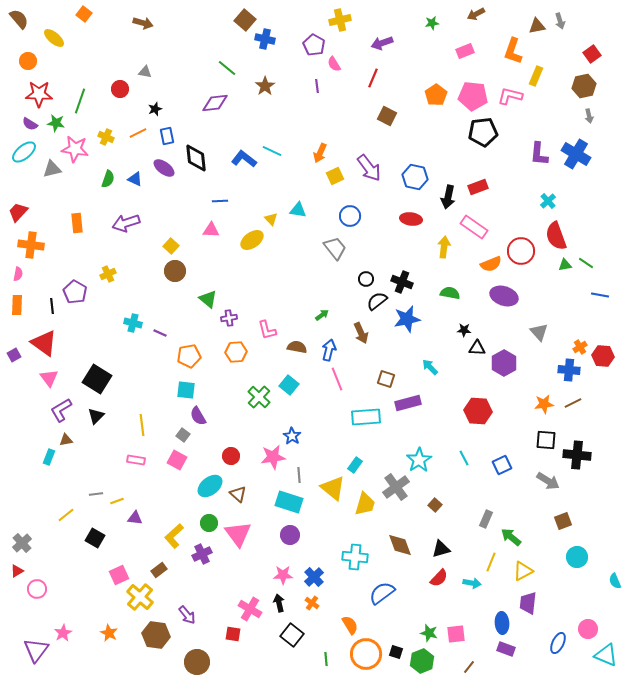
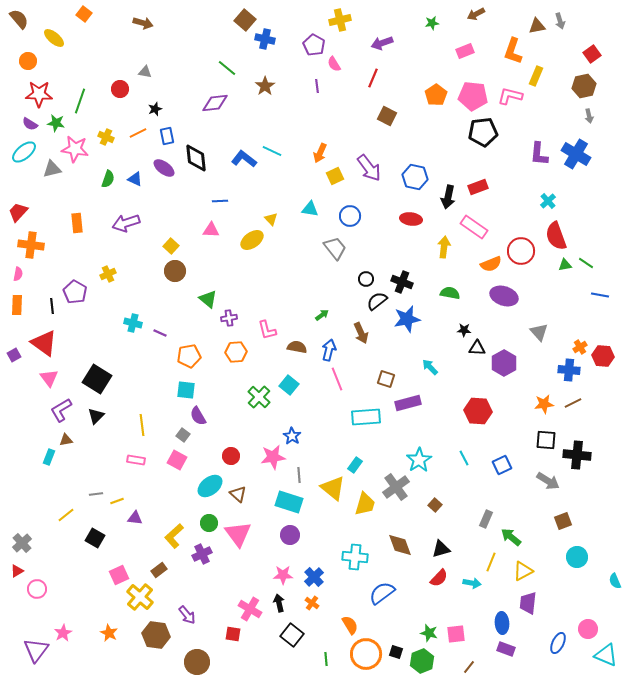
cyan triangle at (298, 210): moved 12 px right, 1 px up
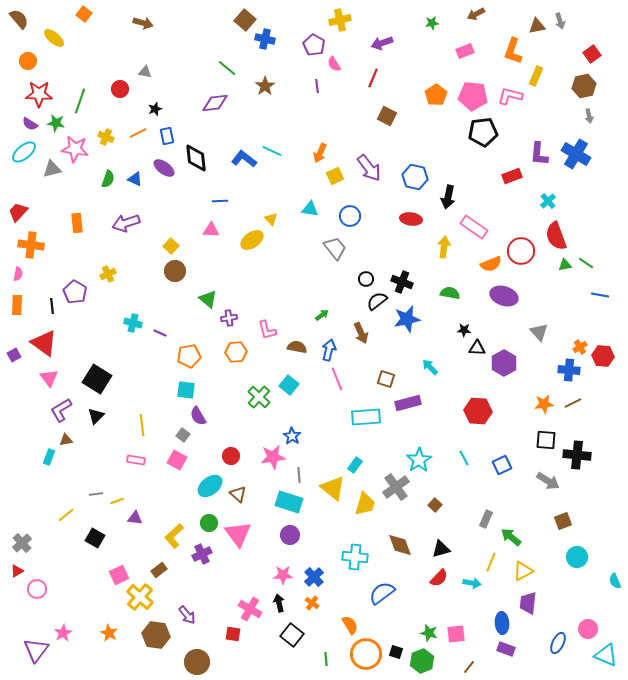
red rectangle at (478, 187): moved 34 px right, 11 px up
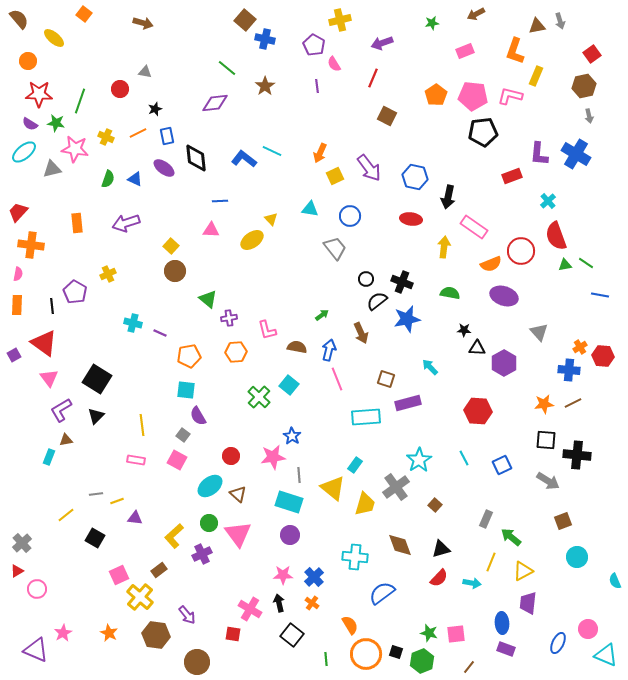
orange L-shape at (513, 51): moved 2 px right
purple triangle at (36, 650): rotated 44 degrees counterclockwise
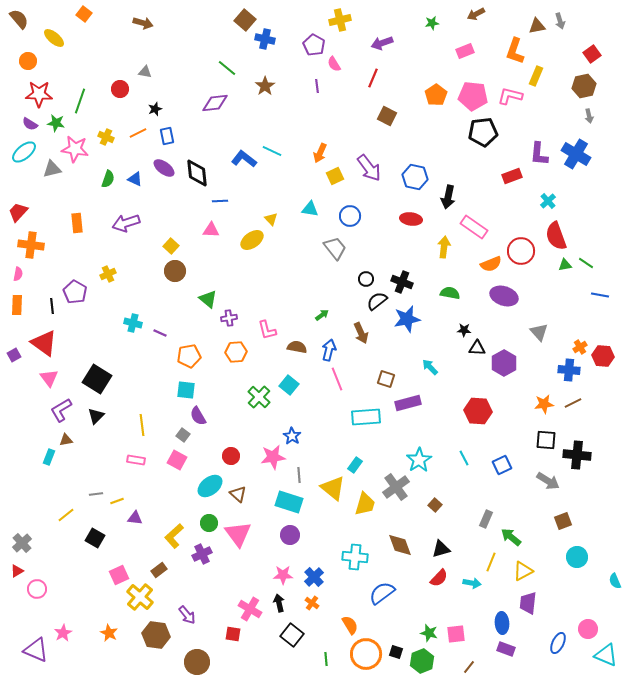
black diamond at (196, 158): moved 1 px right, 15 px down
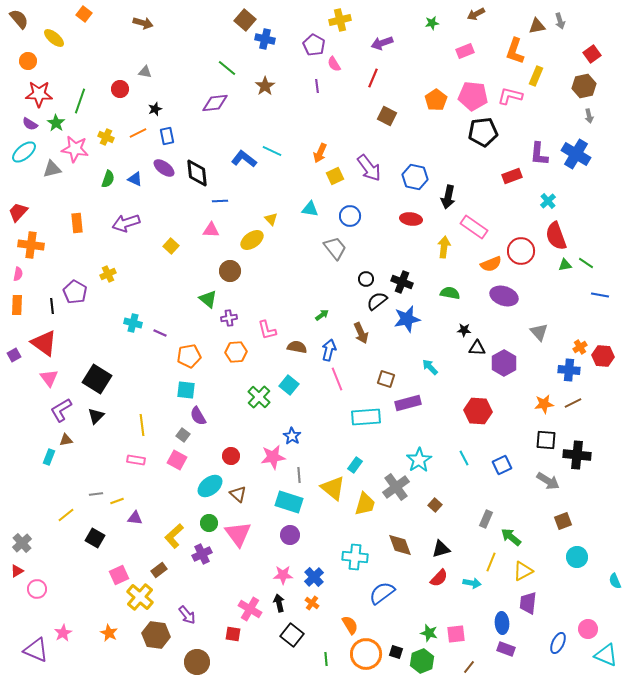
orange pentagon at (436, 95): moved 5 px down
green star at (56, 123): rotated 24 degrees clockwise
brown circle at (175, 271): moved 55 px right
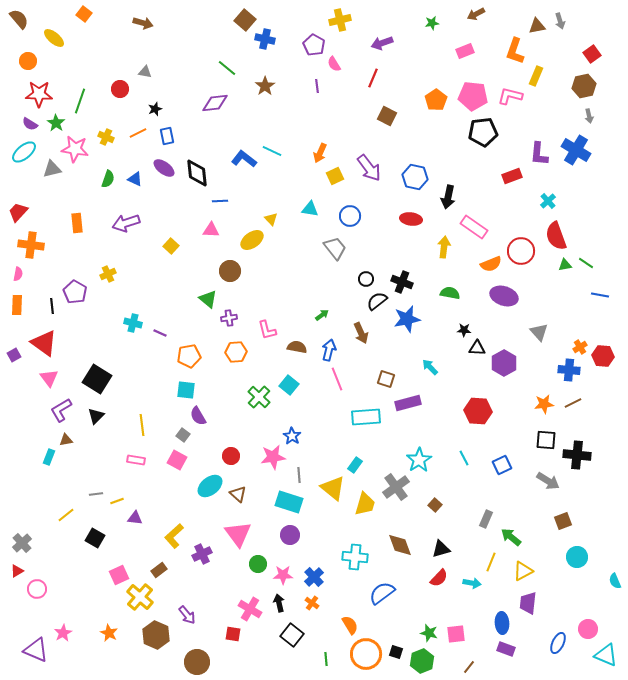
blue cross at (576, 154): moved 4 px up
green circle at (209, 523): moved 49 px right, 41 px down
brown hexagon at (156, 635): rotated 16 degrees clockwise
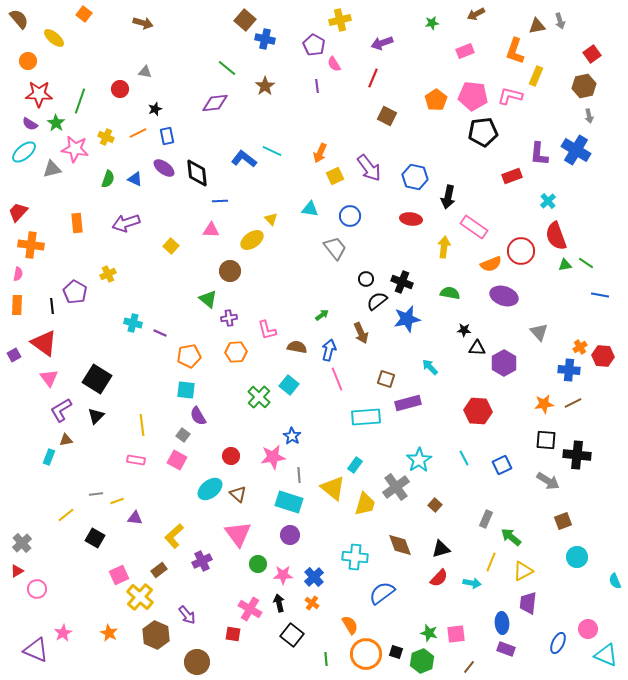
cyan ellipse at (210, 486): moved 3 px down
purple cross at (202, 554): moved 7 px down
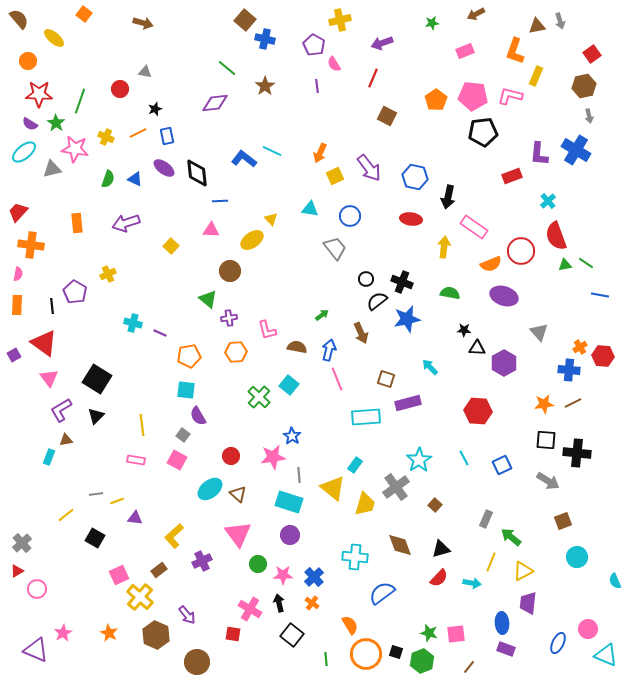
black cross at (577, 455): moved 2 px up
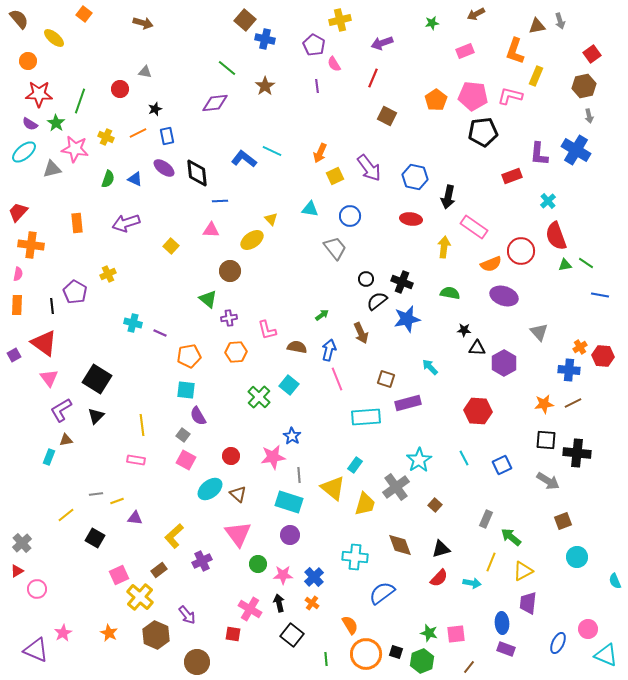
pink square at (177, 460): moved 9 px right
